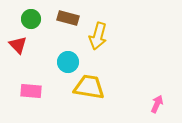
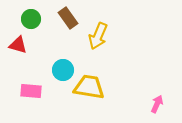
brown rectangle: rotated 40 degrees clockwise
yellow arrow: rotated 8 degrees clockwise
red triangle: rotated 30 degrees counterclockwise
cyan circle: moved 5 px left, 8 px down
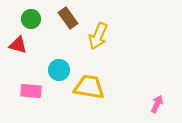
cyan circle: moved 4 px left
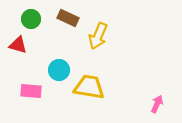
brown rectangle: rotated 30 degrees counterclockwise
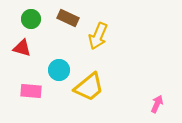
red triangle: moved 4 px right, 3 px down
yellow trapezoid: rotated 132 degrees clockwise
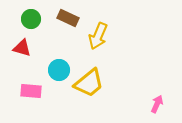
yellow trapezoid: moved 4 px up
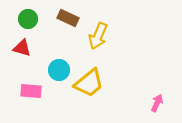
green circle: moved 3 px left
pink arrow: moved 1 px up
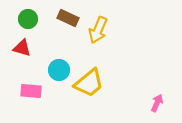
yellow arrow: moved 6 px up
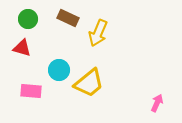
yellow arrow: moved 3 px down
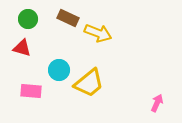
yellow arrow: rotated 92 degrees counterclockwise
